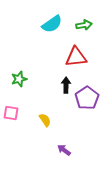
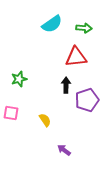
green arrow: moved 3 px down; rotated 14 degrees clockwise
purple pentagon: moved 2 px down; rotated 15 degrees clockwise
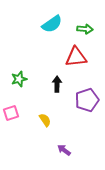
green arrow: moved 1 px right, 1 px down
black arrow: moved 9 px left, 1 px up
pink square: rotated 28 degrees counterclockwise
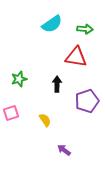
red triangle: rotated 15 degrees clockwise
purple pentagon: moved 1 px down
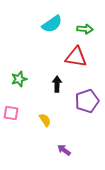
pink square: rotated 28 degrees clockwise
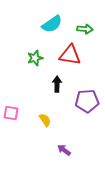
red triangle: moved 6 px left, 2 px up
green star: moved 16 px right, 21 px up
purple pentagon: rotated 15 degrees clockwise
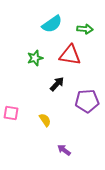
black arrow: rotated 42 degrees clockwise
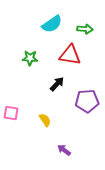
green star: moved 5 px left; rotated 21 degrees clockwise
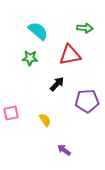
cyan semicircle: moved 14 px left, 7 px down; rotated 105 degrees counterclockwise
green arrow: moved 1 px up
red triangle: rotated 20 degrees counterclockwise
pink square: rotated 21 degrees counterclockwise
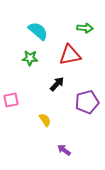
purple pentagon: moved 1 px down; rotated 10 degrees counterclockwise
pink square: moved 13 px up
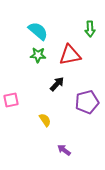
green arrow: moved 5 px right, 1 px down; rotated 84 degrees clockwise
green star: moved 8 px right, 3 px up
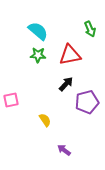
green arrow: rotated 21 degrees counterclockwise
black arrow: moved 9 px right
